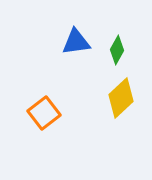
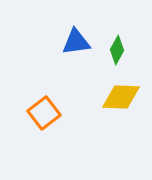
yellow diamond: moved 1 px up; rotated 45 degrees clockwise
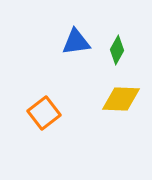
yellow diamond: moved 2 px down
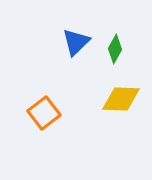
blue triangle: rotated 36 degrees counterclockwise
green diamond: moved 2 px left, 1 px up
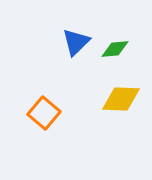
green diamond: rotated 56 degrees clockwise
orange square: rotated 12 degrees counterclockwise
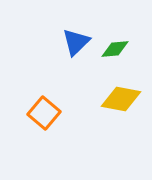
yellow diamond: rotated 9 degrees clockwise
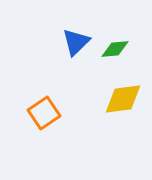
yellow diamond: moved 2 px right; rotated 18 degrees counterclockwise
orange square: rotated 16 degrees clockwise
